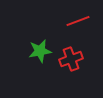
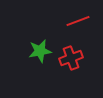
red cross: moved 1 px up
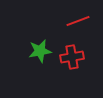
red cross: moved 1 px right, 1 px up; rotated 10 degrees clockwise
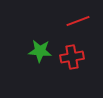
green star: rotated 15 degrees clockwise
